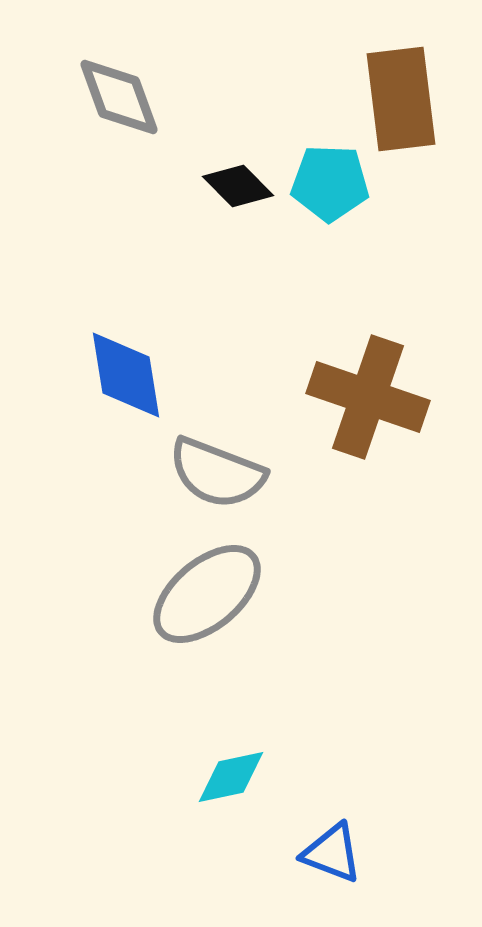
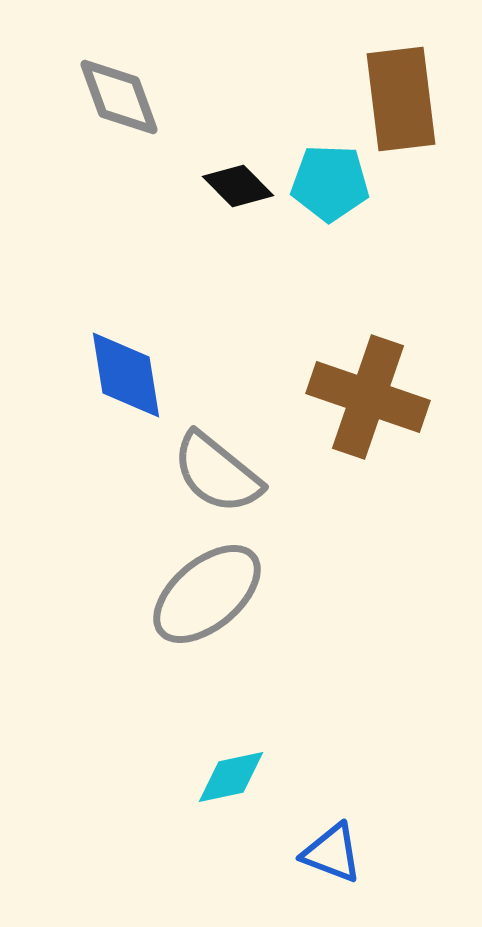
gray semicircle: rotated 18 degrees clockwise
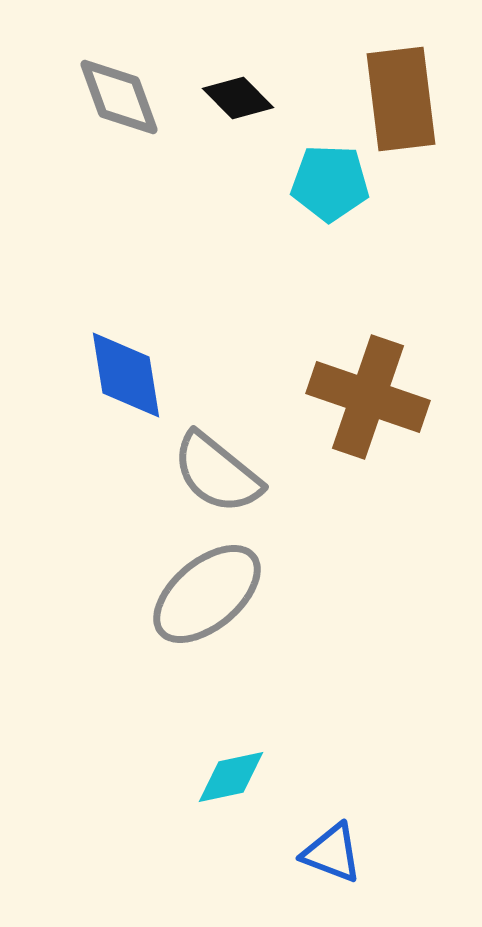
black diamond: moved 88 px up
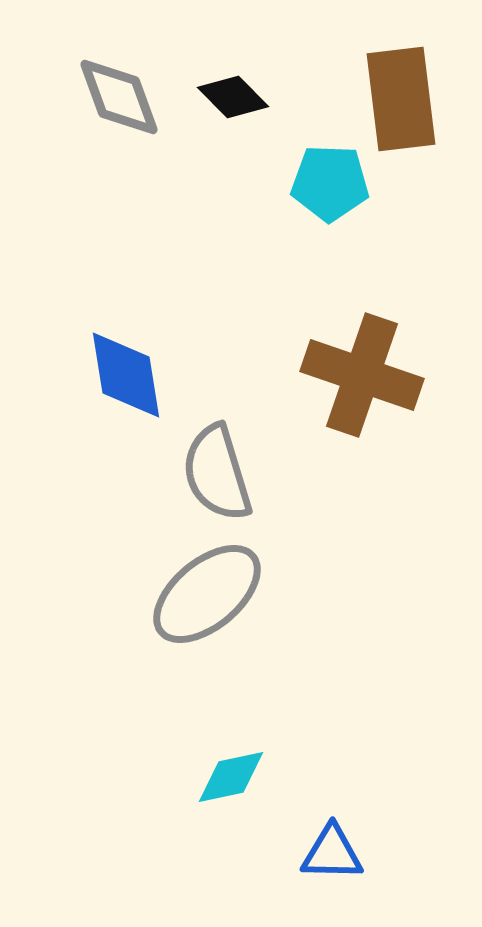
black diamond: moved 5 px left, 1 px up
brown cross: moved 6 px left, 22 px up
gray semicircle: rotated 34 degrees clockwise
blue triangle: rotated 20 degrees counterclockwise
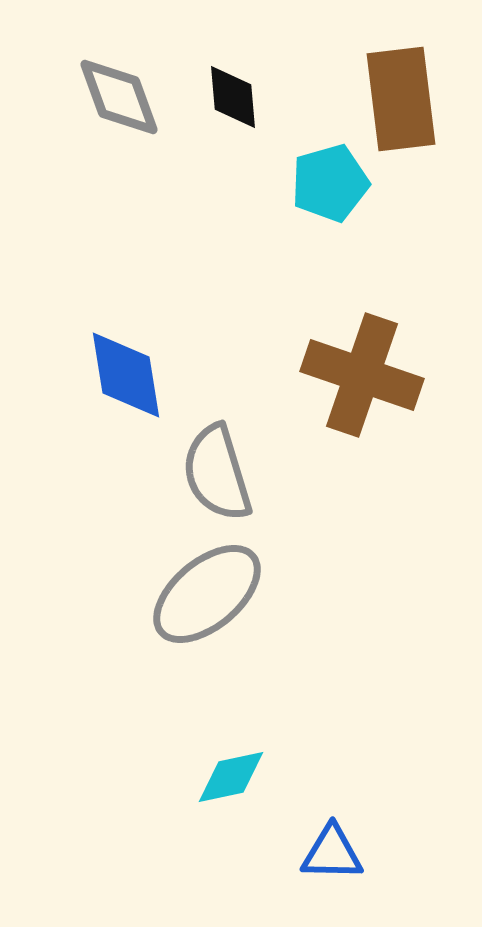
black diamond: rotated 40 degrees clockwise
cyan pentagon: rotated 18 degrees counterclockwise
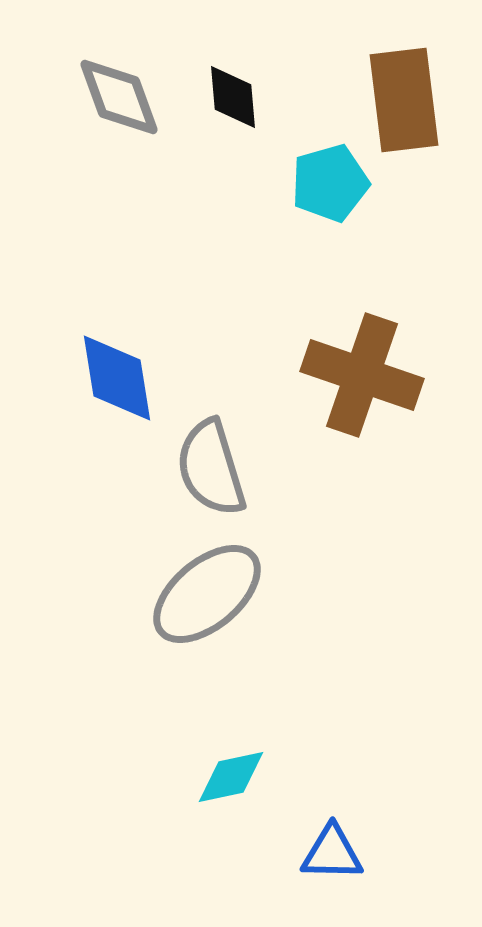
brown rectangle: moved 3 px right, 1 px down
blue diamond: moved 9 px left, 3 px down
gray semicircle: moved 6 px left, 5 px up
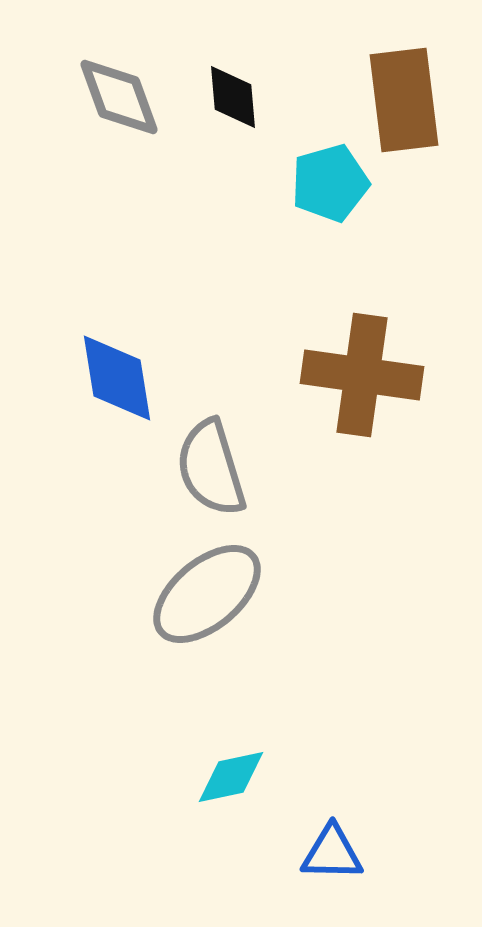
brown cross: rotated 11 degrees counterclockwise
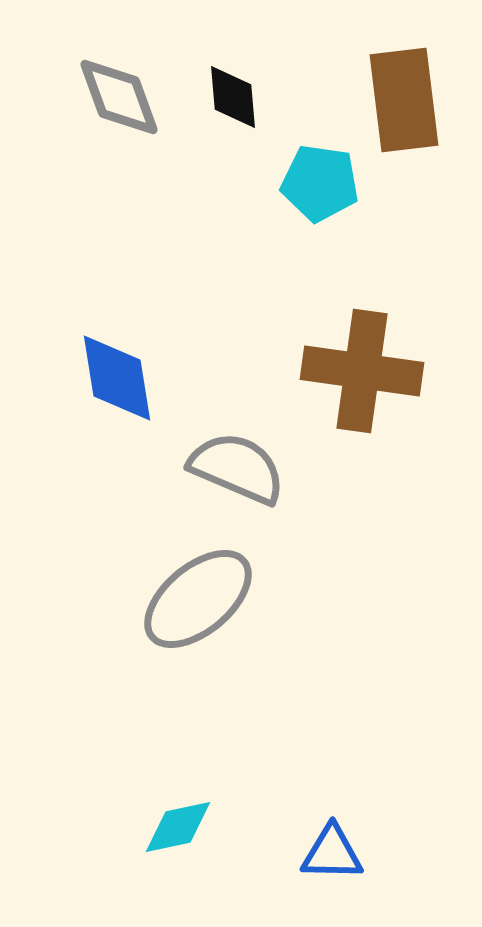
cyan pentagon: moved 10 px left; rotated 24 degrees clockwise
brown cross: moved 4 px up
gray semicircle: moved 26 px right; rotated 130 degrees clockwise
gray ellipse: moved 9 px left, 5 px down
cyan diamond: moved 53 px left, 50 px down
